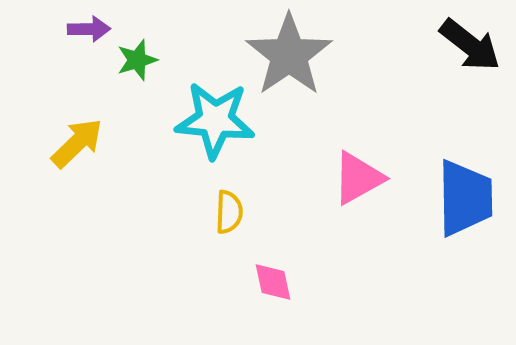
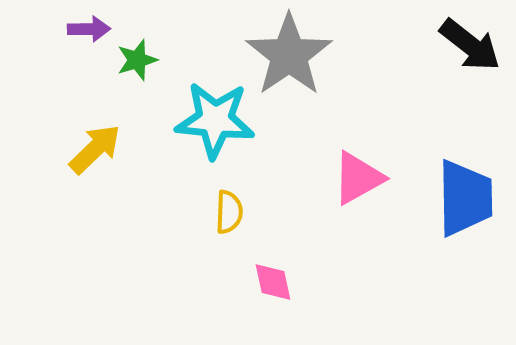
yellow arrow: moved 18 px right, 6 px down
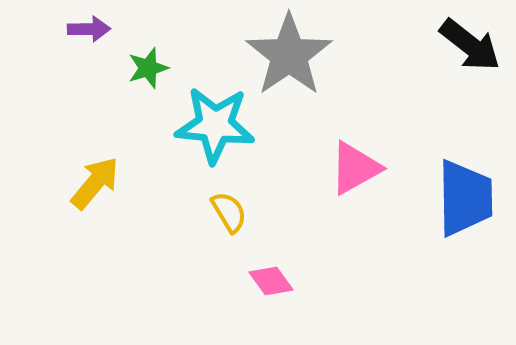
green star: moved 11 px right, 8 px down
cyan star: moved 5 px down
yellow arrow: moved 34 px down; rotated 6 degrees counterclockwise
pink triangle: moved 3 px left, 10 px up
yellow semicircle: rotated 33 degrees counterclockwise
pink diamond: moved 2 px left, 1 px up; rotated 24 degrees counterclockwise
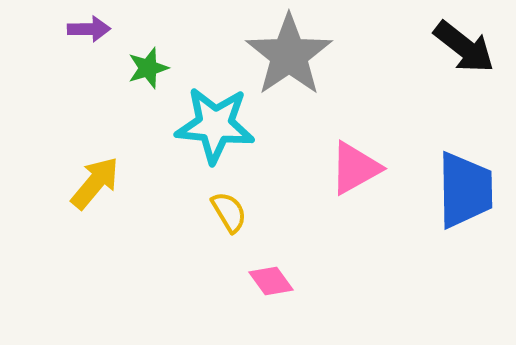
black arrow: moved 6 px left, 2 px down
blue trapezoid: moved 8 px up
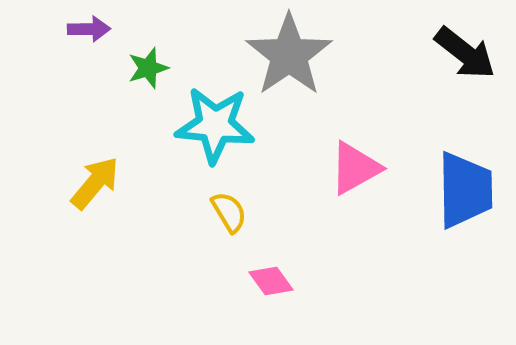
black arrow: moved 1 px right, 6 px down
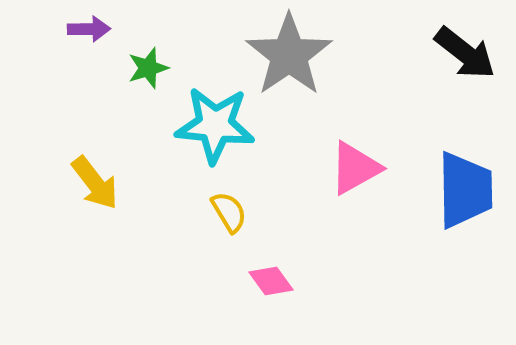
yellow arrow: rotated 102 degrees clockwise
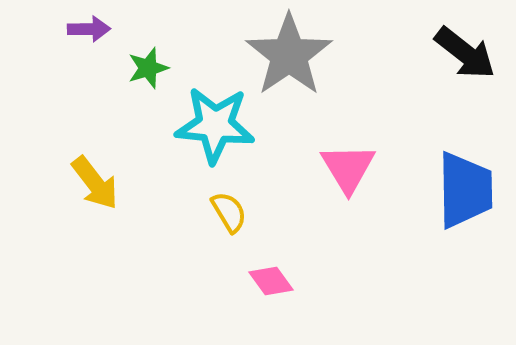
pink triangle: moved 7 px left; rotated 32 degrees counterclockwise
